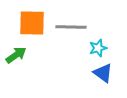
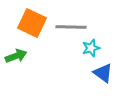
orange square: rotated 24 degrees clockwise
cyan star: moved 7 px left
green arrow: moved 1 px down; rotated 15 degrees clockwise
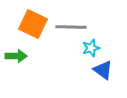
orange square: moved 1 px right, 1 px down
green arrow: rotated 20 degrees clockwise
blue triangle: moved 3 px up
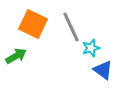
gray line: rotated 64 degrees clockwise
green arrow: rotated 30 degrees counterclockwise
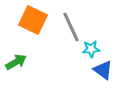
orange square: moved 4 px up
cyan star: moved 1 px down; rotated 12 degrees clockwise
green arrow: moved 6 px down
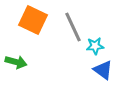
gray line: moved 2 px right
cyan star: moved 4 px right, 3 px up
green arrow: rotated 45 degrees clockwise
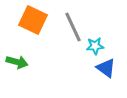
green arrow: moved 1 px right
blue triangle: moved 3 px right, 2 px up
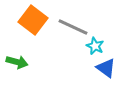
orange square: rotated 12 degrees clockwise
gray line: rotated 40 degrees counterclockwise
cyan star: rotated 30 degrees clockwise
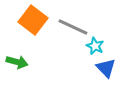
blue triangle: rotated 10 degrees clockwise
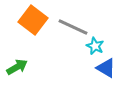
green arrow: moved 5 px down; rotated 45 degrees counterclockwise
blue triangle: rotated 15 degrees counterclockwise
